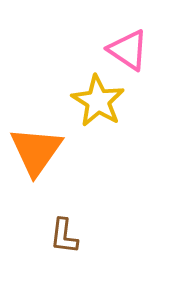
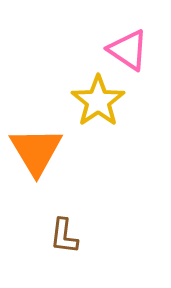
yellow star: rotated 6 degrees clockwise
orange triangle: rotated 6 degrees counterclockwise
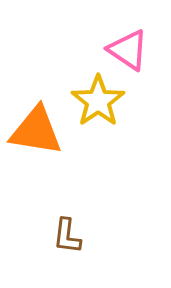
orange triangle: moved 20 px up; rotated 50 degrees counterclockwise
brown L-shape: moved 3 px right
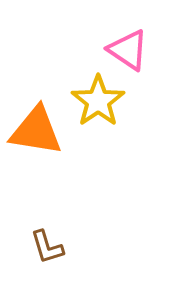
brown L-shape: moved 20 px left, 11 px down; rotated 24 degrees counterclockwise
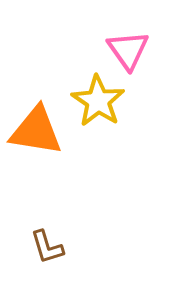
pink triangle: rotated 21 degrees clockwise
yellow star: rotated 4 degrees counterclockwise
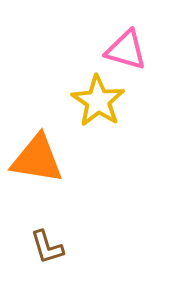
pink triangle: moved 2 px left; rotated 39 degrees counterclockwise
orange triangle: moved 1 px right, 28 px down
